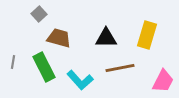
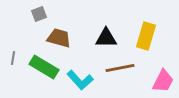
gray square: rotated 21 degrees clockwise
yellow rectangle: moved 1 px left, 1 px down
gray line: moved 4 px up
green rectangle: rotated 32 degrees counterclockwise
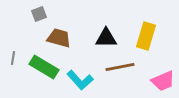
brown line: moved 1 px up
pink trapezoid: rotated 40 degrees clockwise
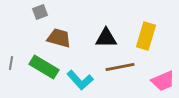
gray square: moved 1 px right, 2 px up
gray line: moved 2 px left, 5 px down
